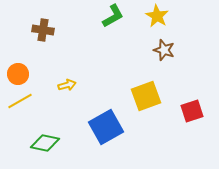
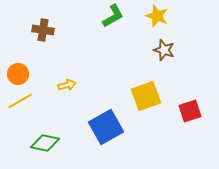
yellow star: rotated 10 degrees counterclockwise
red square: moved 2 px left
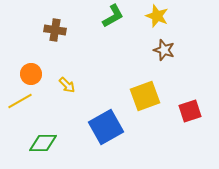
brown cross: moved 12 px right
orange circle: moved 13 px right
yellow arrow: rotated 60 degrees clockwise
yellow square: moved 1 px left
green diamond: moved 2 px left; rotated 12 degrees counterclockwise
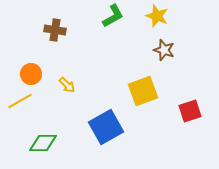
yellow square: moved 2 px left, 5 px up
